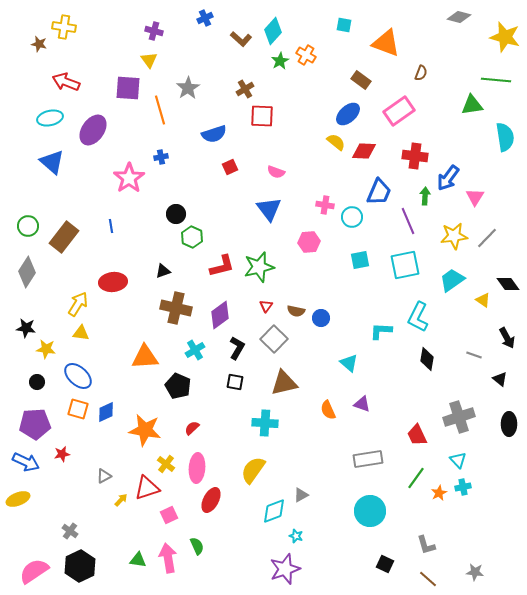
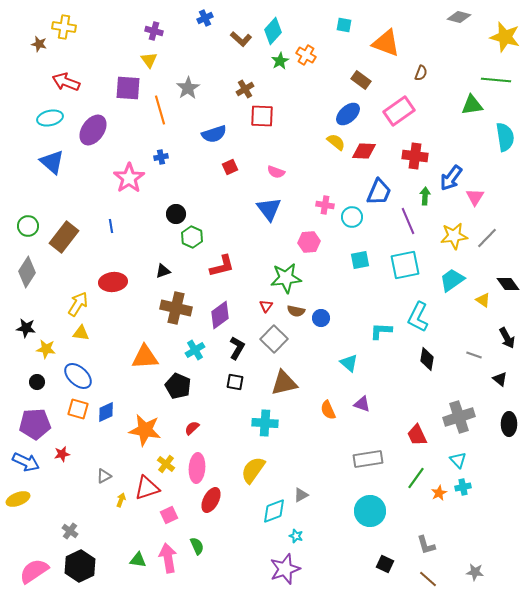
blue arrow at (448, 178): moved 3 px right
green star at (259, 267): moved 27 px right, 11 px down; rotated 8 degrees clockwise
yellow arrow at (121, 500): rotated 24 degrees counterclockwise
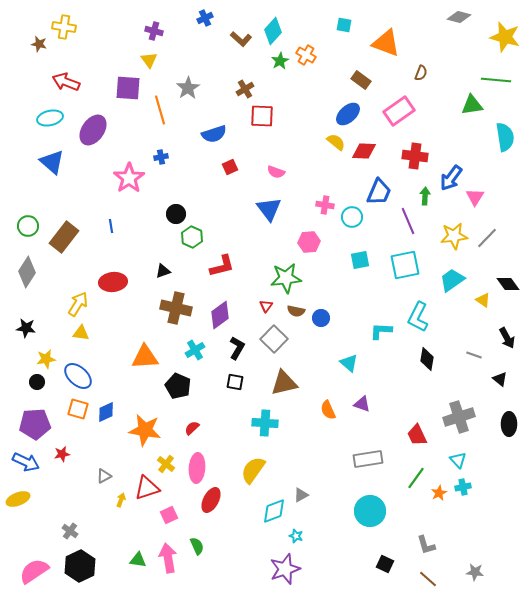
yellow star at (46, 349): moved 10 px down; rotated 18 degrees counterclockwise
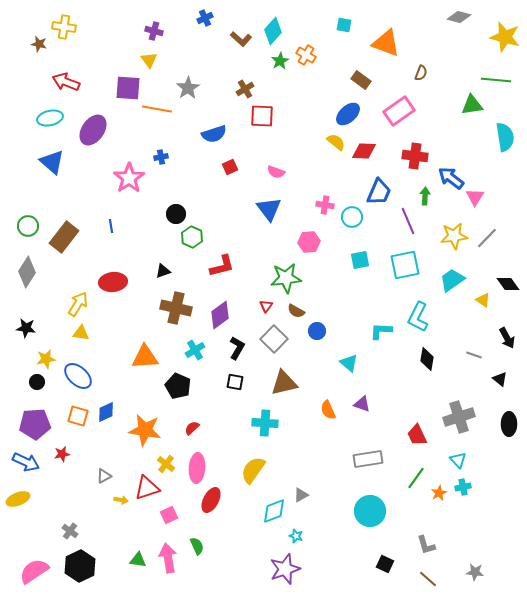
orange line at (160, 110): moved 3 px left, 1 px up; rotated 64 degrees counterclockwise
blue arrow at (451, 178): rotated 92 degrees clockwise
brown semicircle at (296, 311): rotated 18 degrees clockwise
blue circle at (321, 318): moved 4 px left, 13 px down
orange square at (78, 409): moved 7 px down
yellow arrow at (121, 500): rotated 80 degrees clockwise
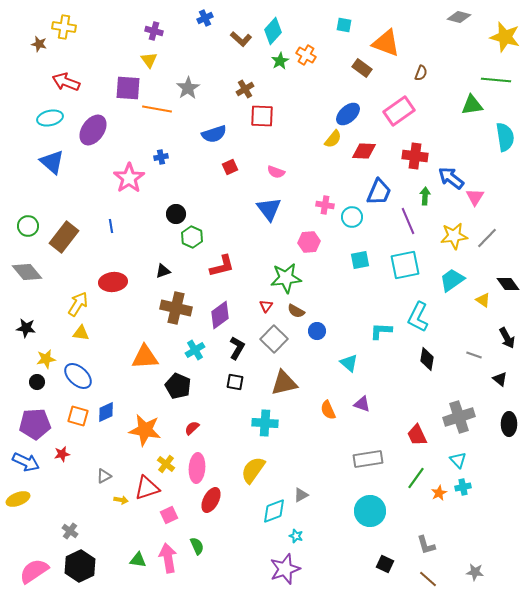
brown rectangle at (361, 80): moved 1 px right, 12 px up
yellow semicircle at (336, 142): moved 3 px left, 3 px up; rotated 90 degrees clockwise
gray diamond at (27, 272): rotated 72 degrees counterclockwise
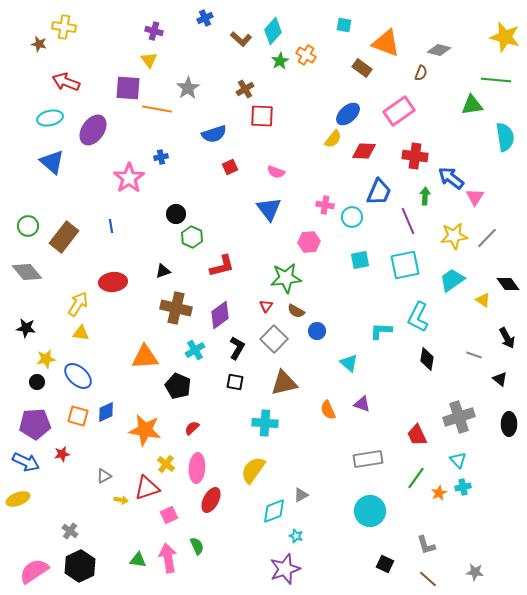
gray diamond at (459, 17): moved 20 px left, 33 px down
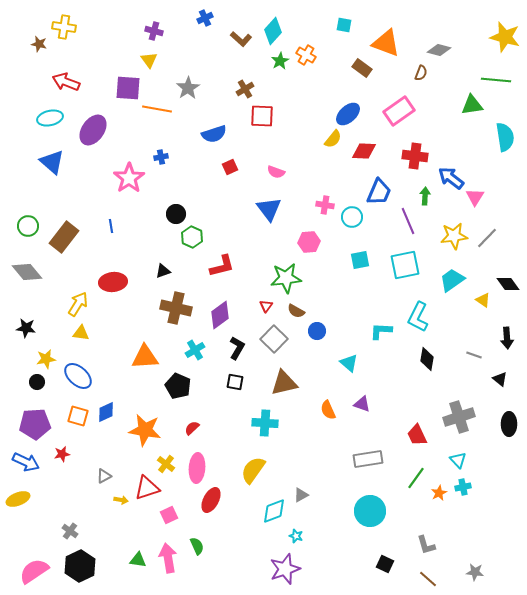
black arrow at (507, 338): rotated 25 degrees clockwise
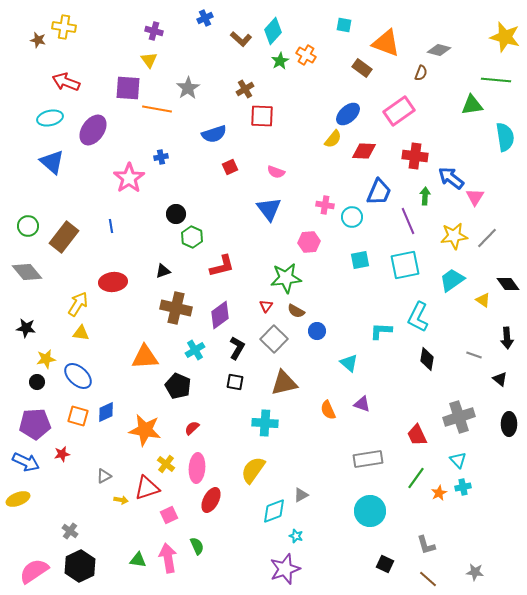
brown star at (39, 44): moved 1 px left, 4 px up
